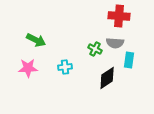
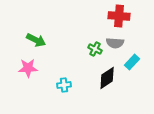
cyan rectangle: moved 3 px right, 2 px down; rotated 35 degrees clockwise
cyan cross: moved 1 px left, 18 px down
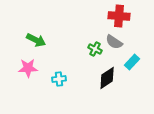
gray semicircle: moved 1 px left, 1 px up; rotated 30 degrees clockwise
cyan cross: moved 5 px left, 6 px up
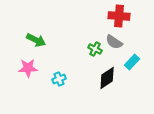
cyan cross: rotated 16 degrees counterclockwise
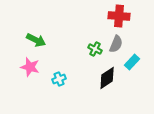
gray semicircle: moved 2 px right, 2 px down; rotated 102 degrees counterclockwise
pink star: moved 2 px right, 1 px up; rotated 18 degrees clockwise
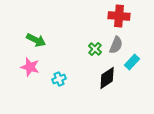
gray semicircle: moved 1 px down
green cross: rotated 16 degrees clockwise
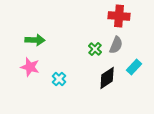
green arrow: moved 1 px left; rotated 24 degrees counterclockwise
cyan rectangle: moved 2 px right, 5 px down
cyan cross: rotated 24 degrees counterclockwise
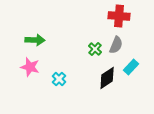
cyan rectangle: moved 3 px left
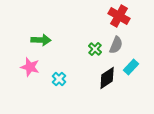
red cross: rotated 25 degrees clockwise
green arrow: moved 6 px right
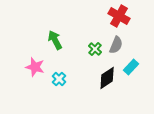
green arrow: moved 14 px right; rotated 120 degrees counterclockwise
pink star: moved 5 px right
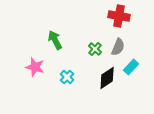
red cross: rotated 20 degrees counterclockwise
gray semicircle: moved 2 px right, 2 px down
cyan cross: moved 8 px right, 2 px up
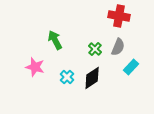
black diamond: moved 15 px left
